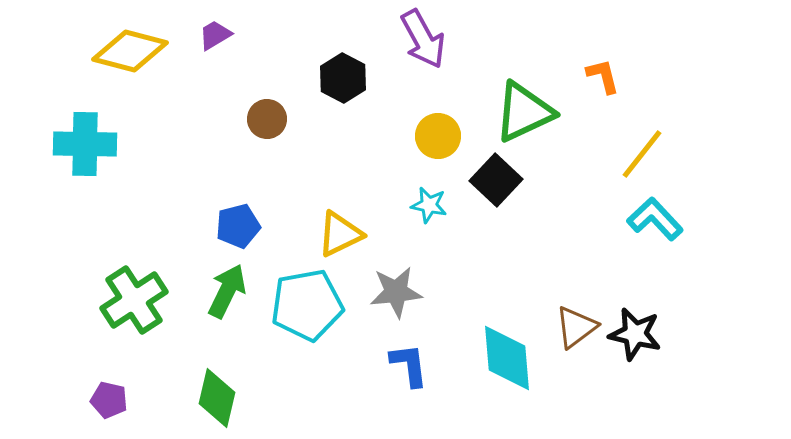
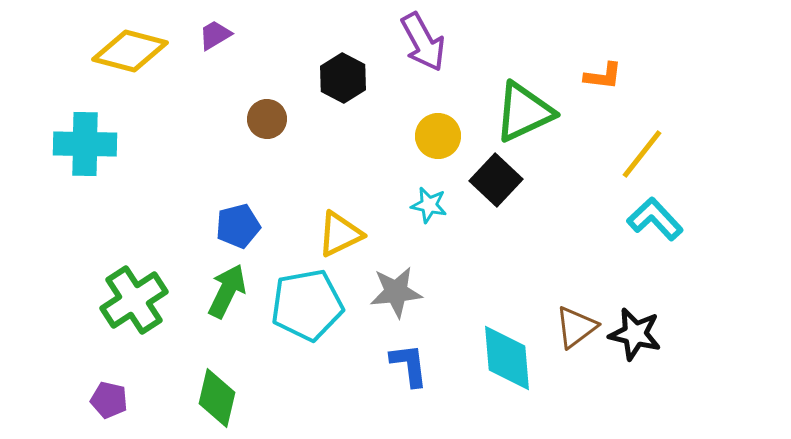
purple arrow: moved 3 px down
orange L-shape: rotated 111 degrees clockwise
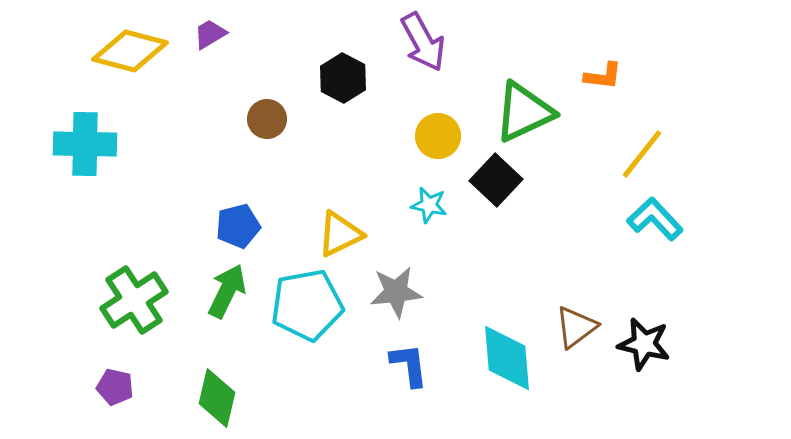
purple trapezoid: moved 5 px left, 1 px up
black star: moved 9 px right, 10 px down
purple pentagon: moved 6 px right, 13 px up
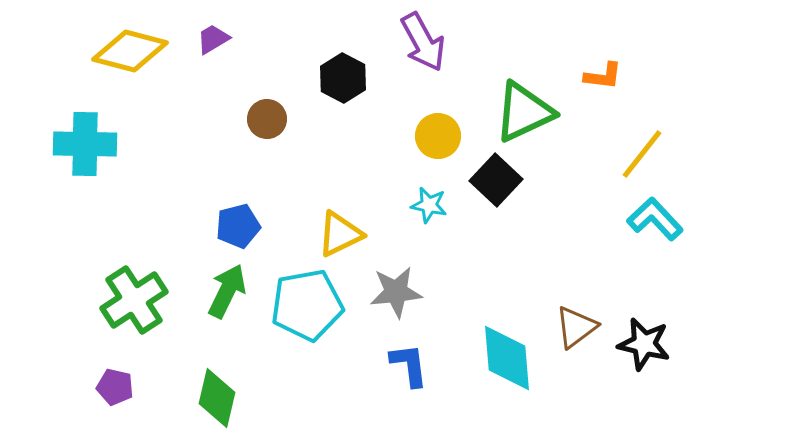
purple trapezoid: moved 3 px right, 5 px down
